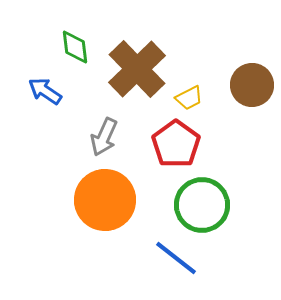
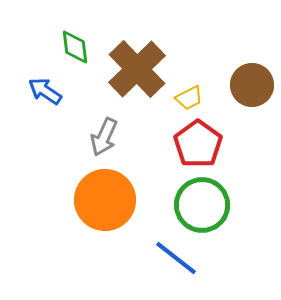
red pentagon: moved 22 px right
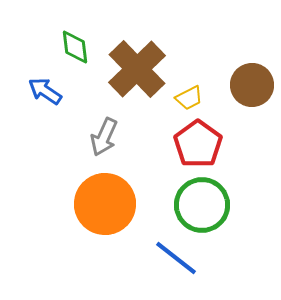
orange circle: moved 4 px down
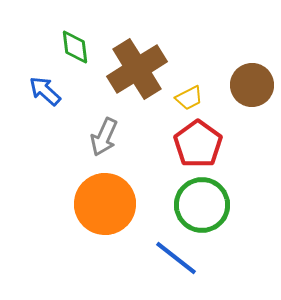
brown cross: rotated 12 degrees clockwise
blue arrow: rotated 8 degrees clockwise
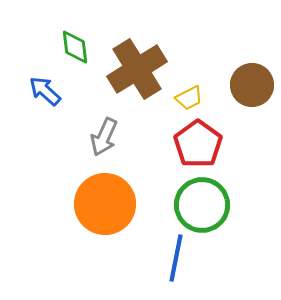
blue line: rotated 63 degrees clockwise
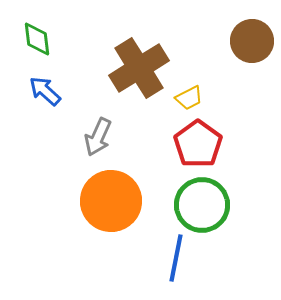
green diamond: moved 38 px left, 8 px up
brown cross: moved 2 px right, 1 px up
brown circle: moved 44 px up
gray arrow: moved 6 px left
orange circle: moved 6 px right, 3 px up
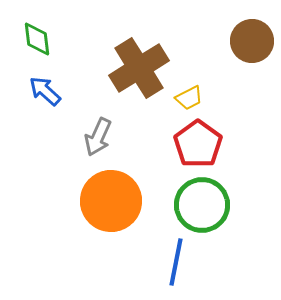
blue line: moved 4 px down
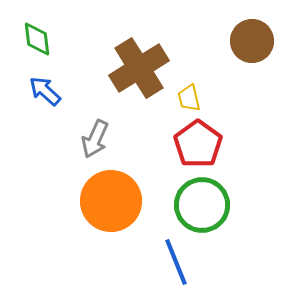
yellow trapezoid: rotated 104 degrees clockwise
gray arrow: moved 3 px left, 2 px down
blue line: rotated 33 degrees counterclockwise
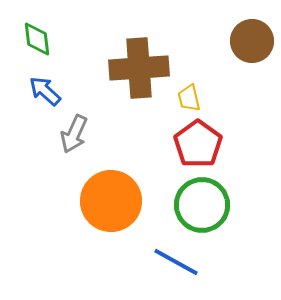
brown cross: rotated 28 degrees clockwise
gray arrow: moved 21 px left, 5 px up
blue line: rotated 39 degrees counterclockwise
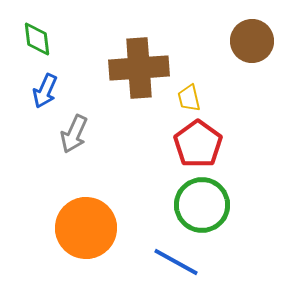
blue arrow: rotated 108 degrees counterclockwise
orange circle: moved 25 px left, 27 px down
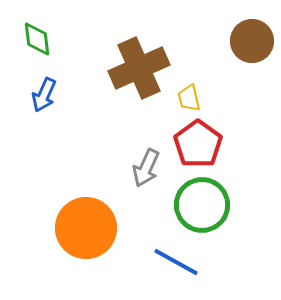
brown cross: rotated 20 degrees counterclockwise
blue arrow: moved 1 px left, 4 px down
gray arrow: moved 72 px right, 34 px down
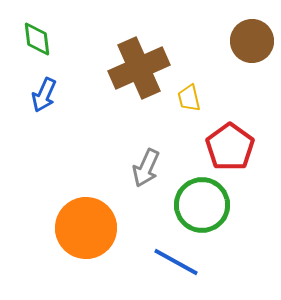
red pentagon: moved 32 px right, 3 px down
